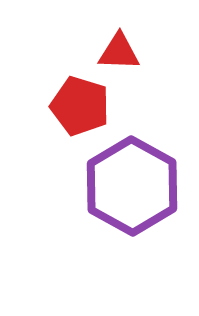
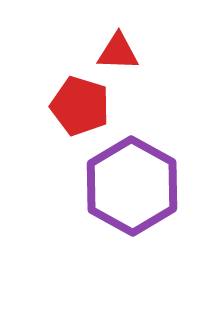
red triangle: moved 1 px left
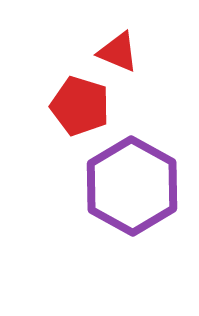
red triangle: rotated 21 degrees clockwise
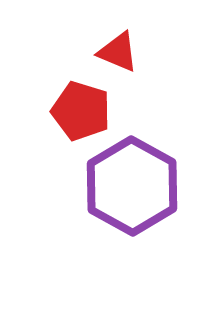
red pentagon: moved 1 px right, 5 px down
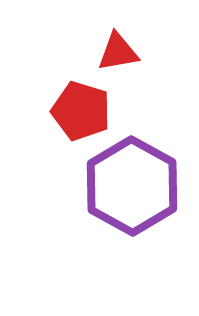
red triangle: rotated 33 degrees counterclockwise
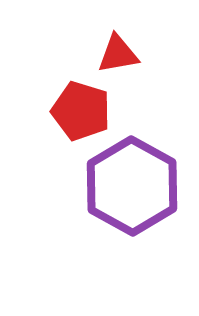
red triangle: moved 2 px down
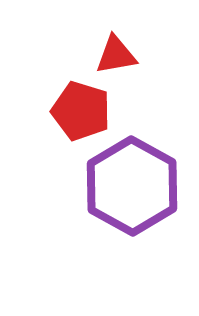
red triangle: moved 2 px left, 1 px down
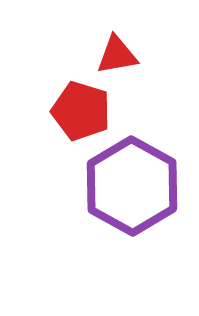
red triangle: moved 1 px right
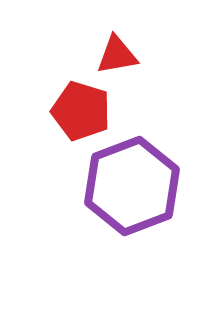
purple hexagon: rotated 10 degrees clockwise
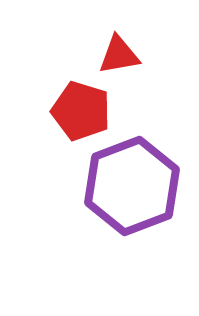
red triangle: moved 2 px right
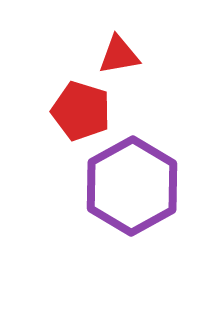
purple hexagon: rotated 8 degrees counterclockwise
